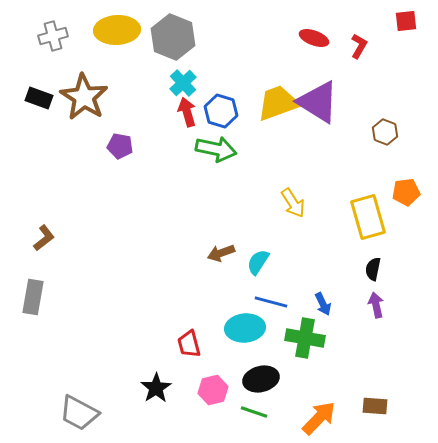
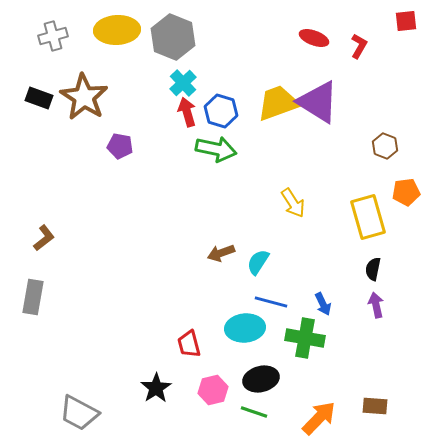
brown hexagon: moved 14 px down
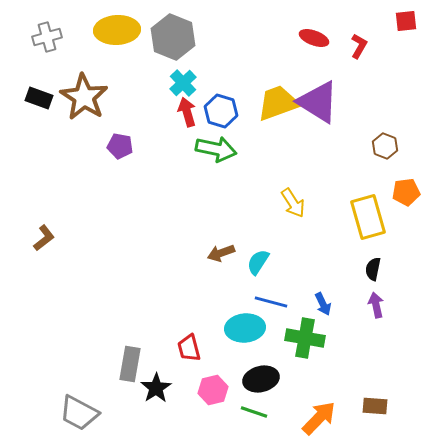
gray cross: moved 6 px left, 1 px down
gray rectangle: moved 97 px right, 67 px down
red trapezoid: moved 4 px down
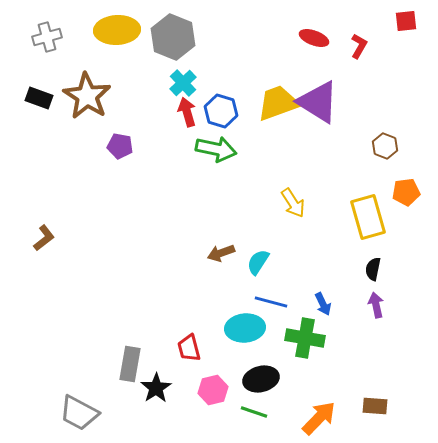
brown star: moved 3 px right, 1 px up
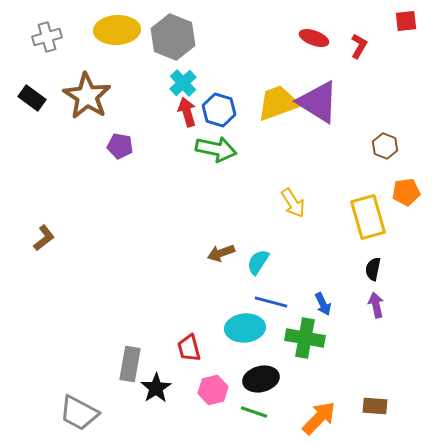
black rectangle: moved 7 px left; rotated 16 degrees clockwise
blue hexagon: moved 2 px left, 1 px up
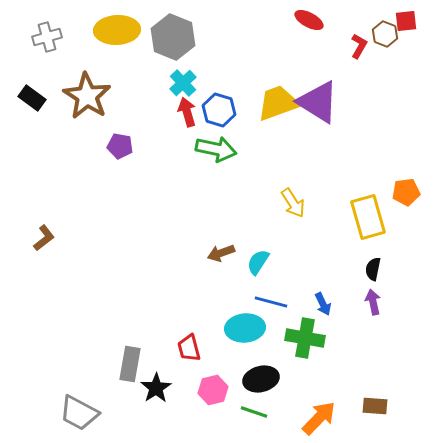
red ellipse: moved 5 px left, 18 px up; rotated 8 degrees clockwise
brown hexagon: moved 112 px up
purple arrow: moved 3 px left, 3 px up
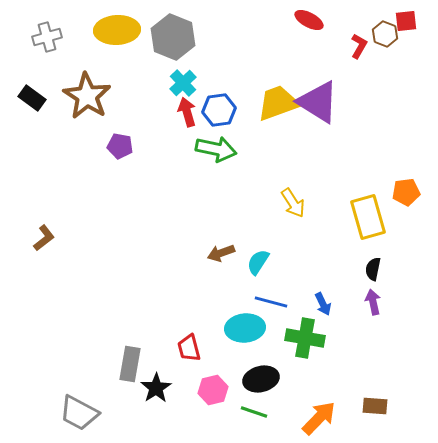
blue hexagon: rotated 24 degrees counterclockwise
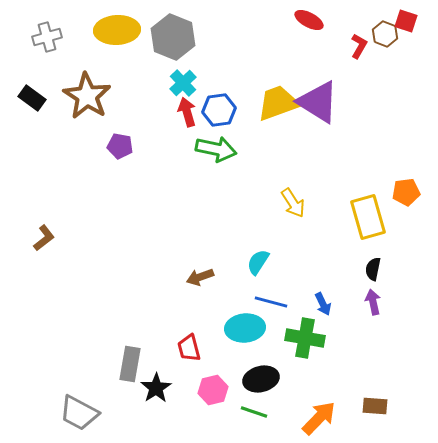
red square: rotated 25 degrees clockwise
brown arrow: moved 21 px left, 24 px down
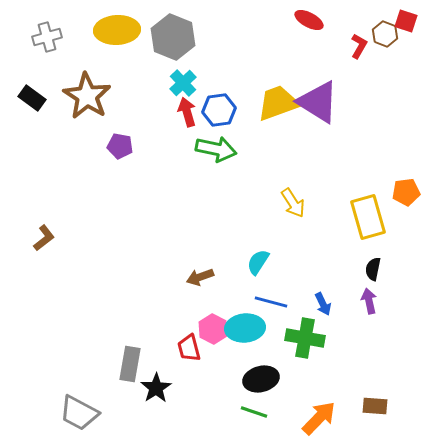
purple arrow: moved 4 px left, 1 px up
pink hexagon: moved 61 px up; rotated 20 degrees counterclockwise
